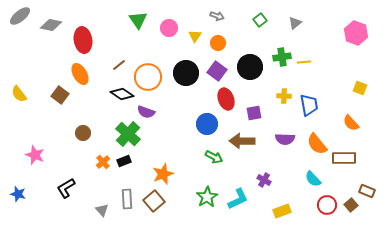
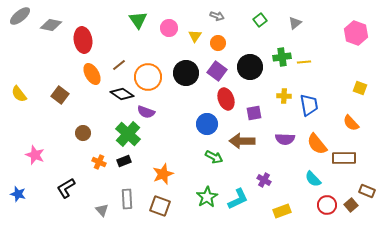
orange ellipse at (80, 74): moved 12 px right
orange cross at (103, 162): moved 4 px left; rotated 24 degrees counterclockwise
brown square at (154, 201): moved 6 px right, 5 px down; rotated 30 degrees counterclockwise
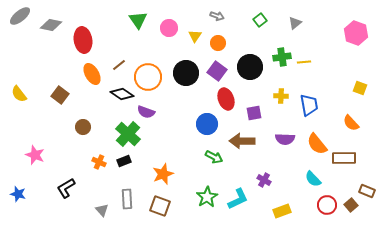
yellow cross at (284, 96): moved 3 px left
brown circle at (83, 133): moved 6 px up
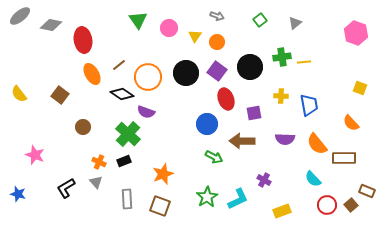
orange circle at (218, 43): moved 1 px left, 1 px up
gray triangle at (102, 210): moved 6 px left, 28 px up
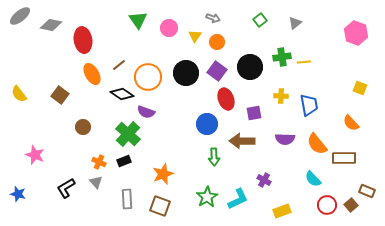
gray arrow at (217, 16): moved 4 px left, 2 px down
green arrow at (214, 157): rotated 60 degrees clockwise
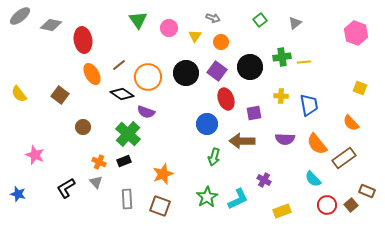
orange circle at (217, 42): moved 4 px right
green arrow at (214, 157): rotated 18 degrees clockwise
brown rectangle at (344, 158): rotated 35 degrees counterclockwise
